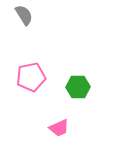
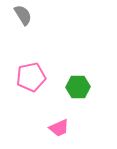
gray semicircle: moved 1 px left
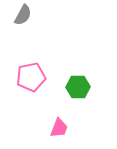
gray semicircle: rotated 60 degrees clockwise
pink trapezoid: rotated 45 degrees counterclockwise
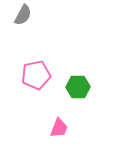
pink pentagon: moved 5 px right, 2 px up
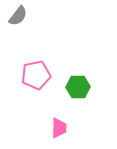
gray semicircle: moved 5 px left, 1 px down; rotated 10 degrees clockwise
pink trapezoid: rotated 20 degrees counterclockwise
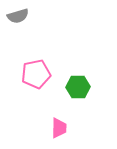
gray semicircle: rotated 35 degrees clockwise
pink pentagon: moved 1 px up
